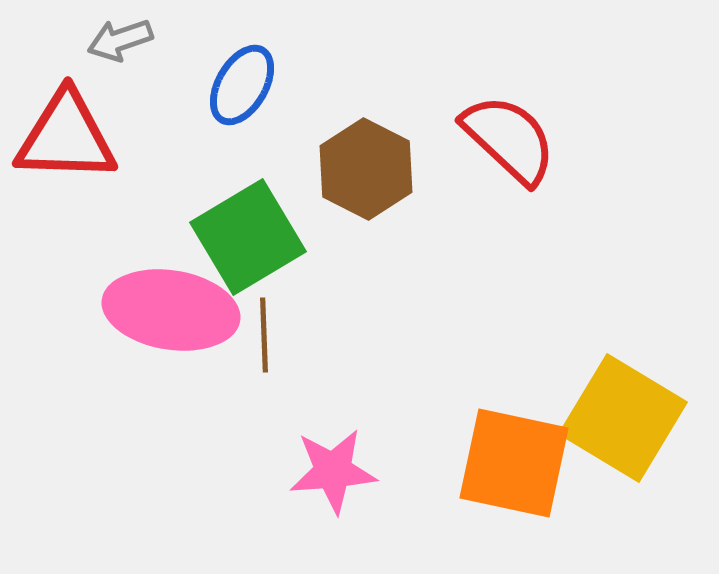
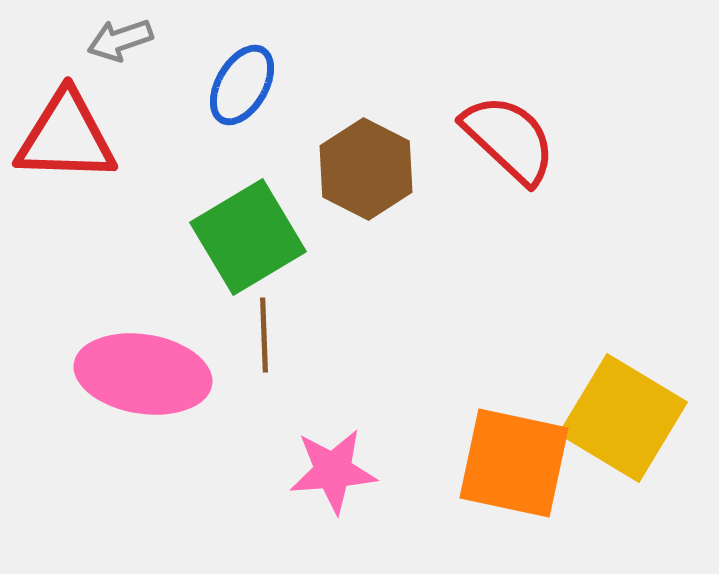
pink ellipse: moved 28 px left, 64 px down
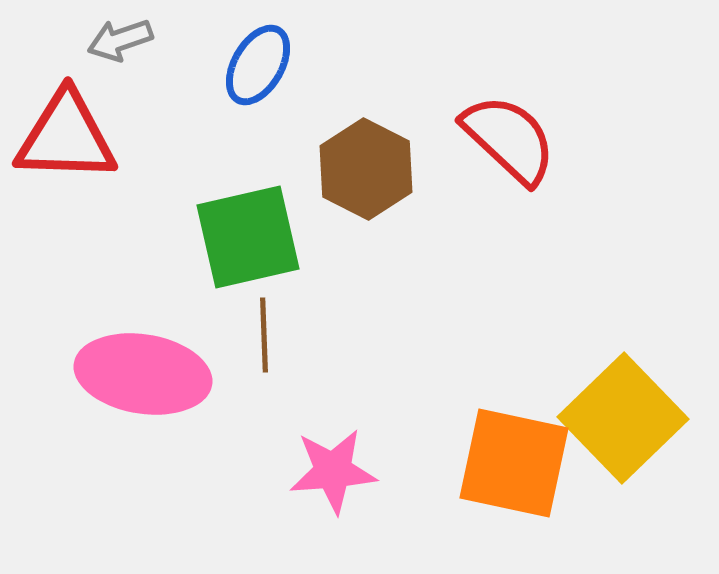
blue ellipse: moved 16 px right, 20 px up
green square: rotated 18 degrees clockwise
yellow square: rotated 15 degrees clockwise
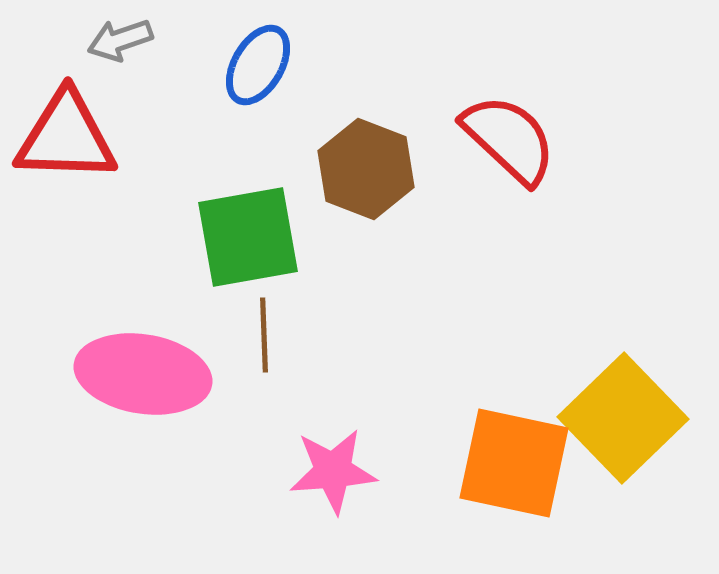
brown hexagon: rotated 6 degrees counterclockwise
green square: rotated 3 degrees clockwise
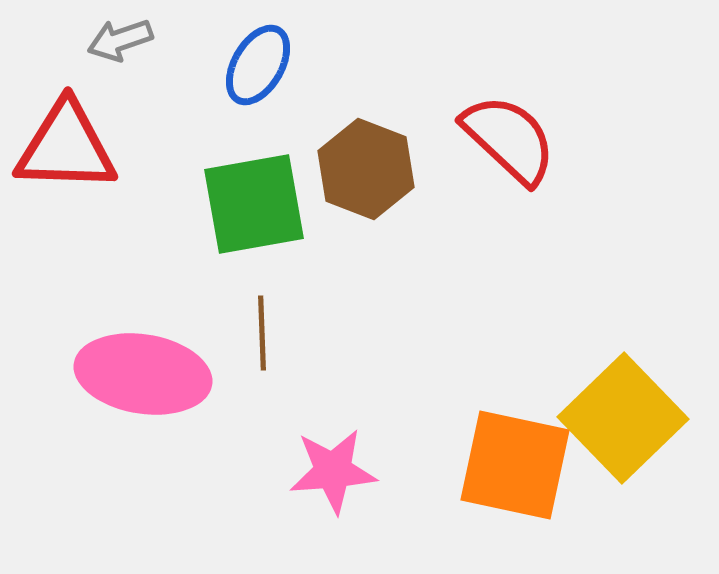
red triangle: moved 10 px down
green square: moved 6 px right, 33 px up
brown line: moved 2 px left, 2 px up
orange square: moved 1 px right, 2 px down
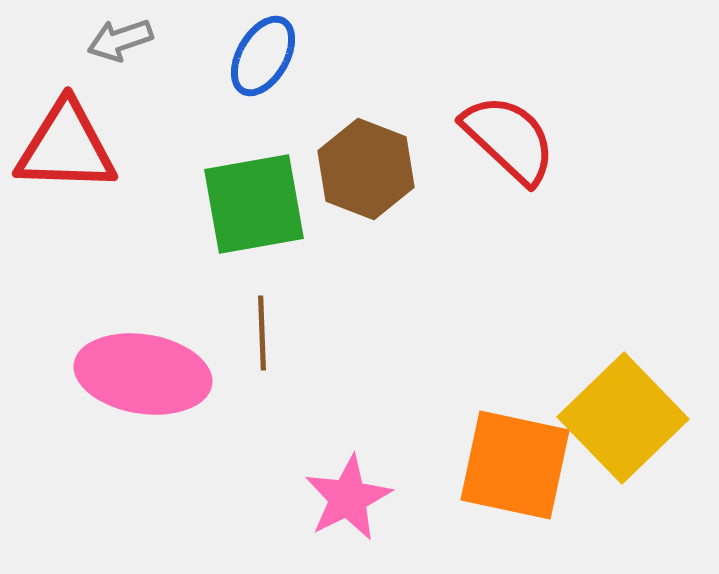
blue ellipse: moved 5 px right, 9 px up
pink star: moved 15 px right, 27 px down; rotated 22 degrees counterclockwise
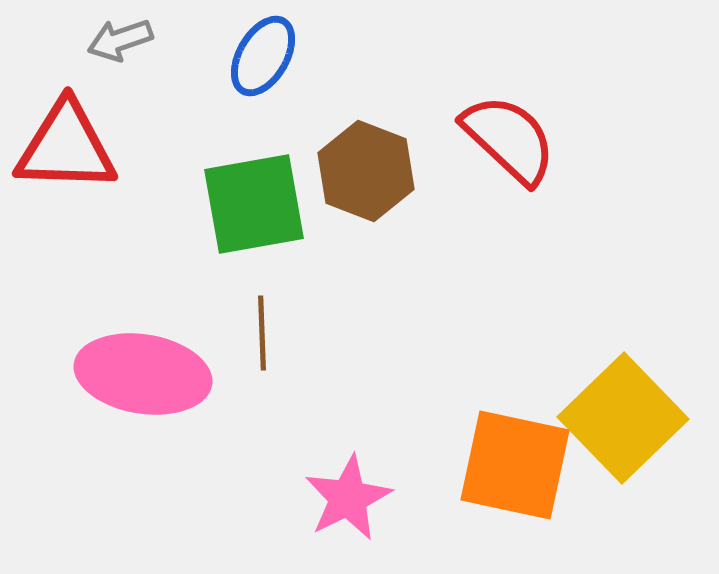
brown hexagon: moved 2 px down
